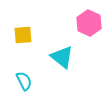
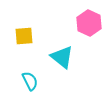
yellow square: moved 1 px right, 1 px down
cyan semicircle: moved 6 px right
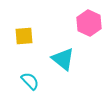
cyan triangle: moved 1 px right, 2 px down
cyan semicircle: rotated 18 degrees counterclockwise
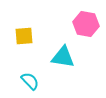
pink hexagon: moved 3 px left, 1 px down; rotated 15 degrees counterclockwise
cyan triangle: moved 2 px up; rotated 30 degrees counterclockwise
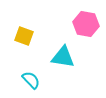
yellow square: rotated 24 degrees clockwise
cyan semicircle: moved 1 px right, 1 px up
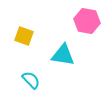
pink hexagon: moved 1 px right, 3 px up
cyan triangle: moved 2 px up
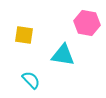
pink hexagon: moved 2 px down
yellow square: moved 1 px up; rotated 12 degrees counterclockwise
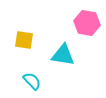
yellow square: moved 5 px down
cyan semicircle: moved 1 px right, 1 px down
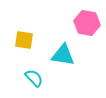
cyan semicircle: moved 2 px right, 3 px up
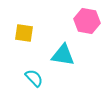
pink hexagon: moved 2 px up
yellow square: moved 7 px up
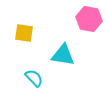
pink hexagon: moved 2 px right, 2 px up
